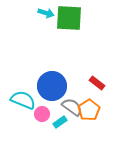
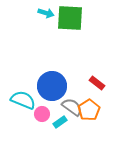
green square: moved 1 px right
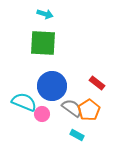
cyan arrow: moved 1 px left, 1 px down
green square: moved 27 px left, 25 px down
cyan semicircle: moved 1 px right, 2 px down
gray semicircle: moved 1 px down
cyan rectangle: moved 17 px right, 13 px down; rotated 64 degrees clockwise
